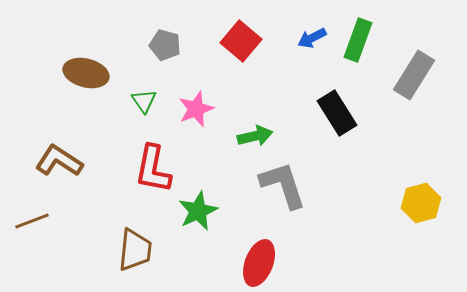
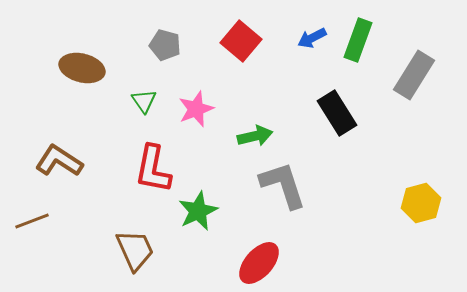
brown ellipse: moved 4 px left, 5 px up
brown trapezoid: rotated 30 degrees counterclockwise
red ellipse: rotated 21 degrees clockwise
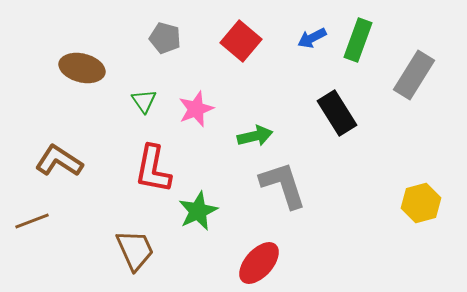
gray pentagon: moved 7 px up
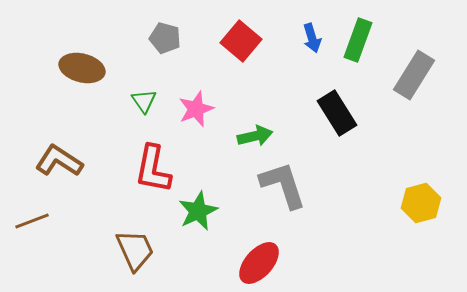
blue arrow: rotated 80 degrees counterclockwise
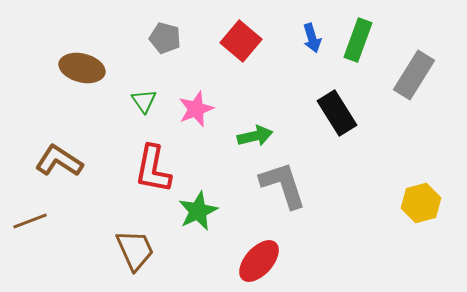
brown line: moved 2 px left
red ellipse: moved 2 px up
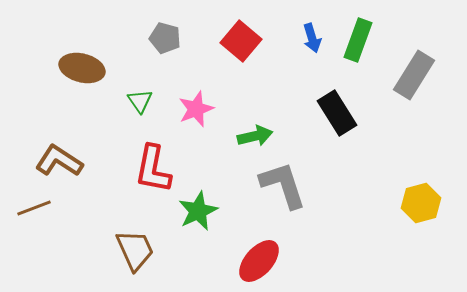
green triangle: moved 4 px left
brown line: moved 4 px right, 13 px up
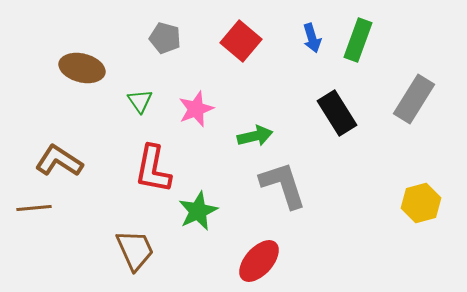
gray rectangle: moved 24 px down
brown line: rotated 16 degrees clockwise
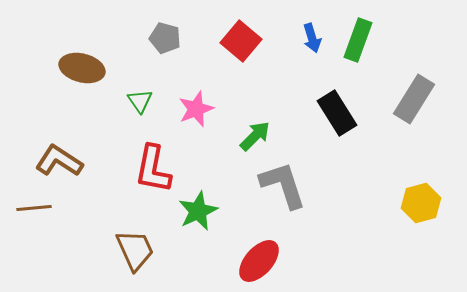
green arrow: rotated 32 degrees counterclockwise
